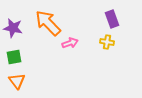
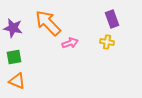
orange triangle: rotated 30 degrees counterclockwise
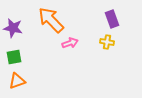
orange arrow: moved 3 px right, 3 px up
orange triangle: rotated 42 degrees counterclockwise
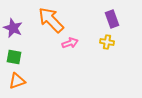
purple star: rotated 12 degrees clockwise
green square: rotated 21 degrees clockwise
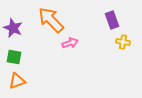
purple rectangle: moved 1 px down
yellow cross: moved 16 px right
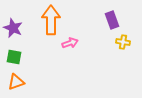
orange arrow: rotated 44 degrees clockwise
orange triangle: moved 1 px left, 1 px down
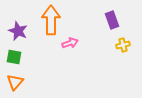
purple star: moved 5 px right, 3 px down
yellow cross: moved 3 px down; rotated 24 degrees counterclockwise
orange triangle: moved 1 px left; rotated 30 degrees counterclockwise
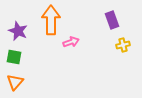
pink arrow: moved 1 px right, 1 px up
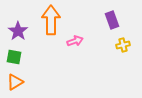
purple star: rotated 12 degrees clockwise
pink arrow: moved 4 px right, 1 px up
orange triangle: rotated 18 degrees clockwise
